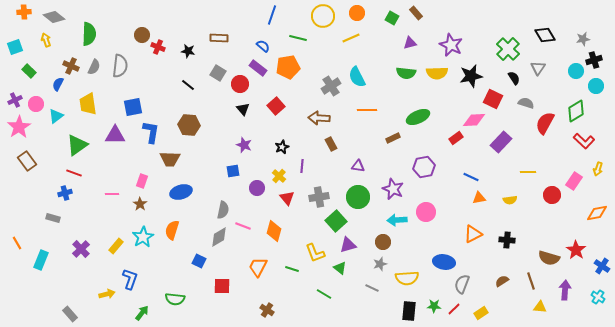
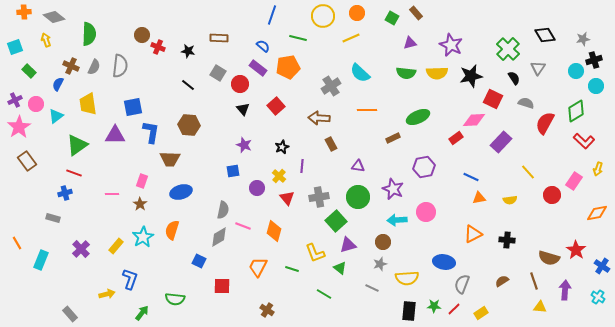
cyan semicircle at (357, 77): moved 3 px right, 4 px up; rotated 20 degrees counterclockwise
yellow line at (528, 172): rotated 49 degrees clockwise
brown line at (531, 281): moved 3 px right
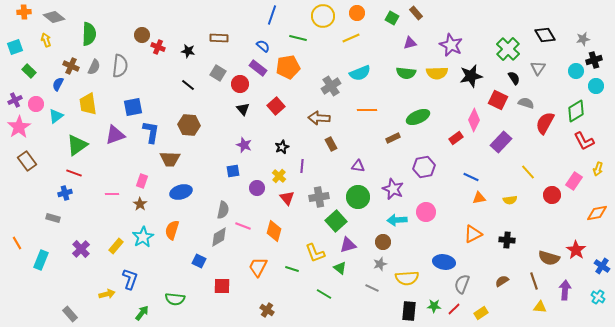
cyan semicircle at (360, 73): rotated 65 degrees counterclockwise
red square at (493, 99): moved 5 px right, 1 px down
pink diamond at (474, 120): rotated 60 degrees counterclockwise
purple triangle at (115, 135): rotated 20 degrees counterclockwise
red L-shape at (584, 141): rotated 20 degrees clockwise
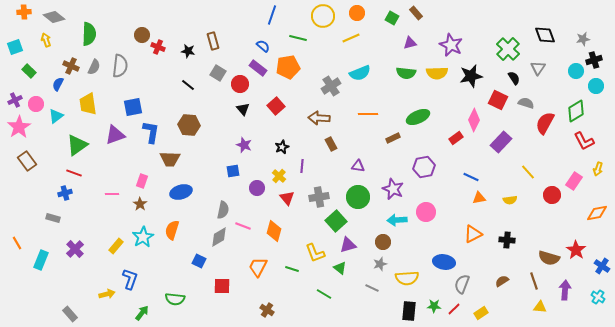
black diamond at (545, 35): rotated 10 degrees clockwise
brown rectangle at (219, 38): moved 6 px left, 3 px down; rotated 72 degrees clockwise
orange line at (367, 110): moved 1 px right, 4 px down
purple cross at (81, 249): moved 6 px left
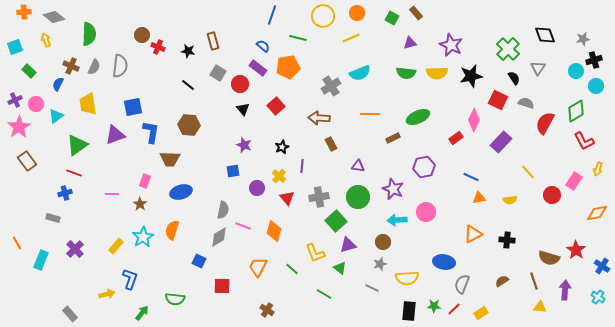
orange line at (368, 114): moved 2 px right
pink rectangle at (142, 181): moved 3 px right
green line at (292, 269): rotated 24 degrees clockwise
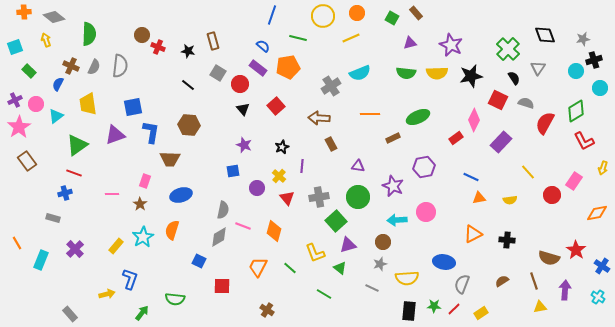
cyan circle at (596, 86): moved 4 px right, 2 px down
yellow arrow at (598, 169): moved 5 px right, 1 px up
purple star at (393, 189): moved 3 px up
blue ellipse at (181, 192): moved 3 px down
green line at (292, 269): moved 2 px left, 1 px up
yellow triangle at (540, 307): rotated 16 degrees counterclockwise
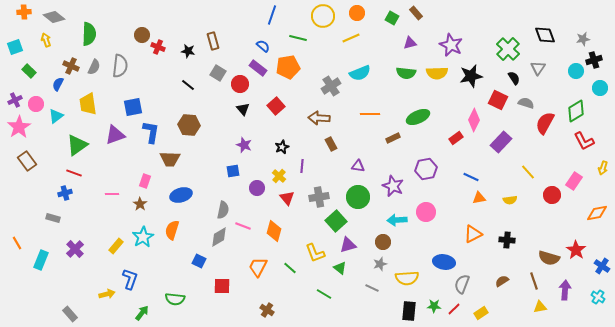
purple hexagon at (424, 167): moved 2 px right, 2 px down
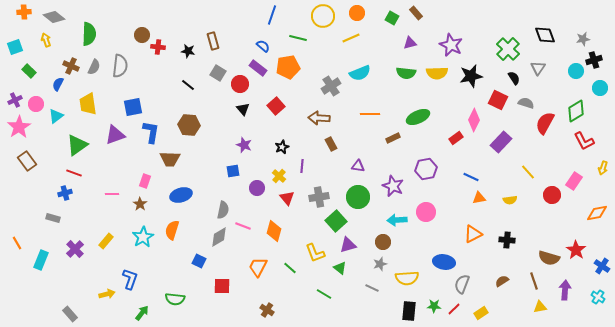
red cross at (158, 47): rotated 16 degrees counterclockwise
yellow rectangle at (116, 246): moved 10 px left, 5 px up
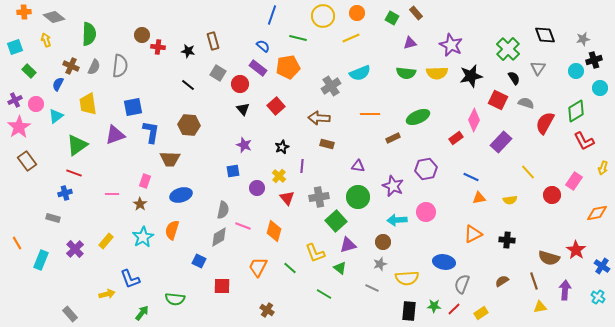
brown rectangle at (331, 144): moved 4 px left; rotated 48 degrees counterclockwise
blue L-shape at (130, 279): rotated 140 degrees clockwise
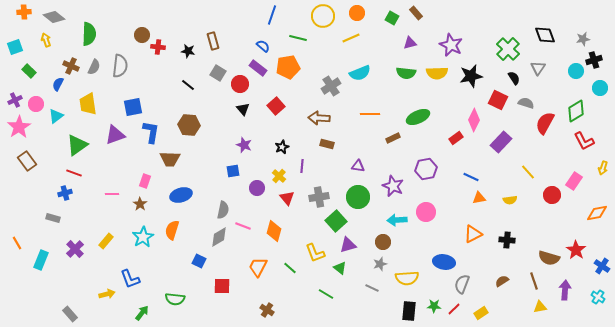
green line at (324, 294): moved 2 px right
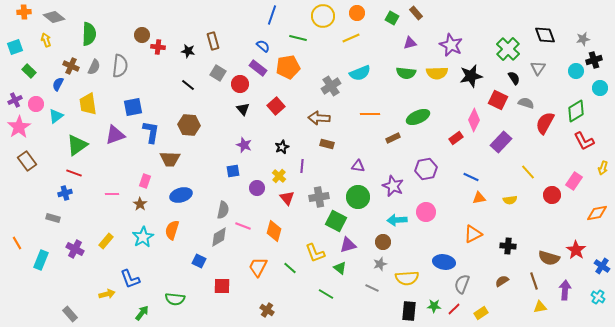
green square at (336, 221): rotated 20 degrees counterclockwise
black cross at (507, 240): moved 1 px right, 6 px down
purple cross at (75, 249): rotated 18 degrees counterclockwise
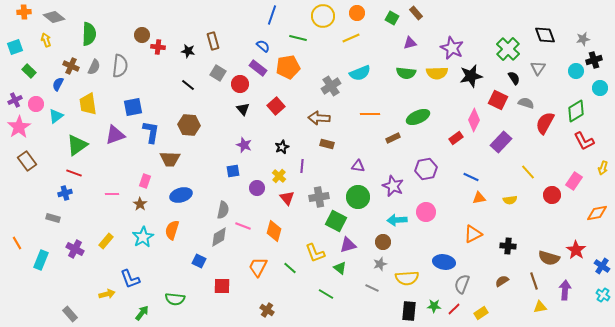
purple star at (451, 45): moved 1 px right, 3 px down
cyan cross at (598, 297): moved 5 px right, 2 px up
